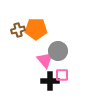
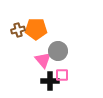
pink triangle: moved 2 px left
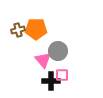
black cross: moved 1 px right
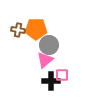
brown cross: rotated 24 degrees clockwise
gray circle: moved 9 px left, 6 px up
pink triangle: moved 2 px right; rotated 30 degrees clockwise
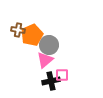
orange pentagon: moved 4 px left, 6 px down; rotated 25 degrees counterclockwise
black cross: rotated 12 degrees counterclockwise
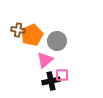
gray circle: moved 8 px right, 4 px up
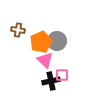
orange pentagon: moved 9 px right, 7 px down
pink triangle: rotated 36 degrees counterclockwise
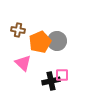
orange pentagon: moved 1 px left
pink triangle: moved 22 px left, 3 px down
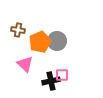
pink triangle: moved 2 px right, 1 px down
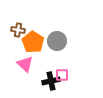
orange pentagon: moved 7 px left; rotated 15 degrees counterclockwise
